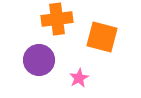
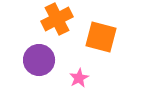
orange cross: rotated 20 degrees counterclockwise
orange square: moved 1 px left
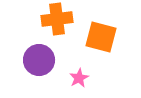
orange cross: rotated 20 degrees clockwise
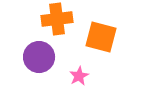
purple circle: moved 3 px up
pink star: moved 2 px up
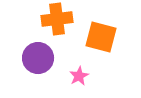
purple circle: moved 1 px left, 1 px down
